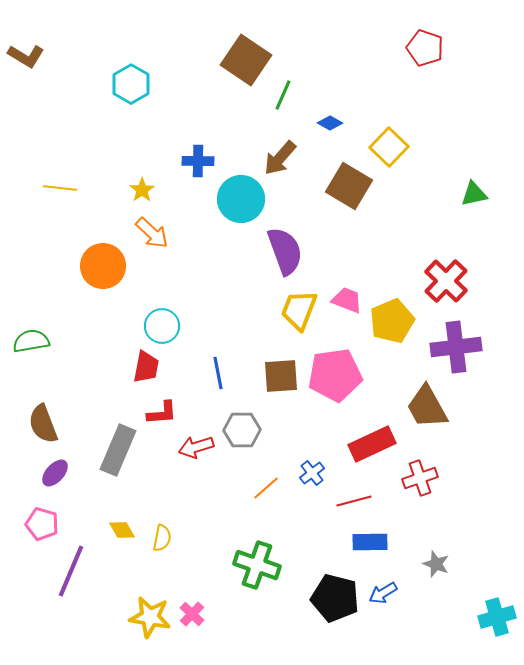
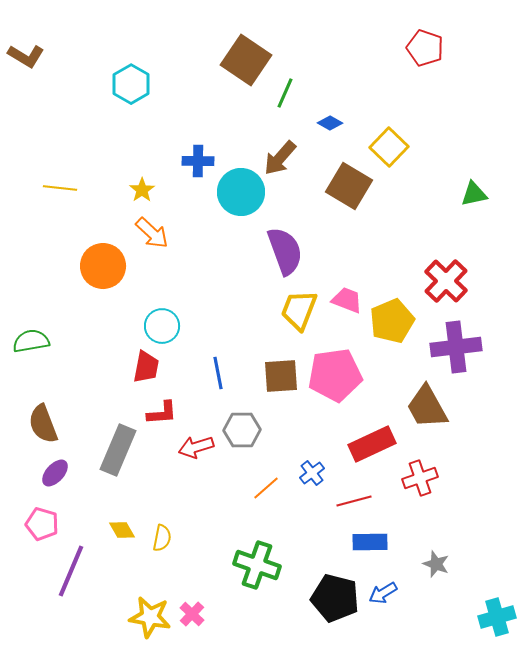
green line at (283, 95): moved 2 px right, 2 px up
cyan circle at (241, 199): moved 7 px up
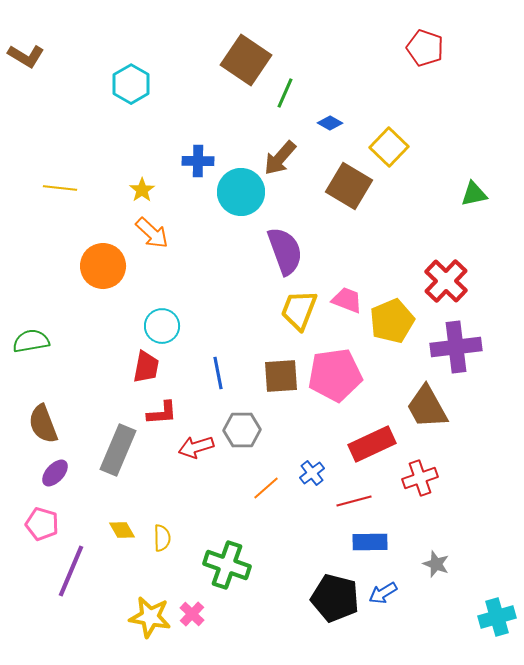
yellow semicircle at (162, 538): rotated 12 degrees counterclockwise
green cross at (257, 565): moved 30 px left
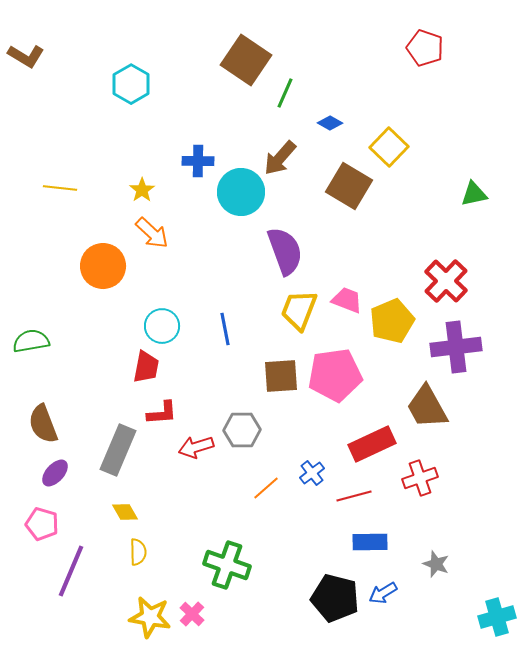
blue line at (218, 373): moved 7 px right, 44 px up
red line at (354, 501): moved 5 px up
yellow diamond at (122, 530): moved 3 px right, 18 px up
yellow semicircle at (162, 538): moved 24 px left, 14 px down
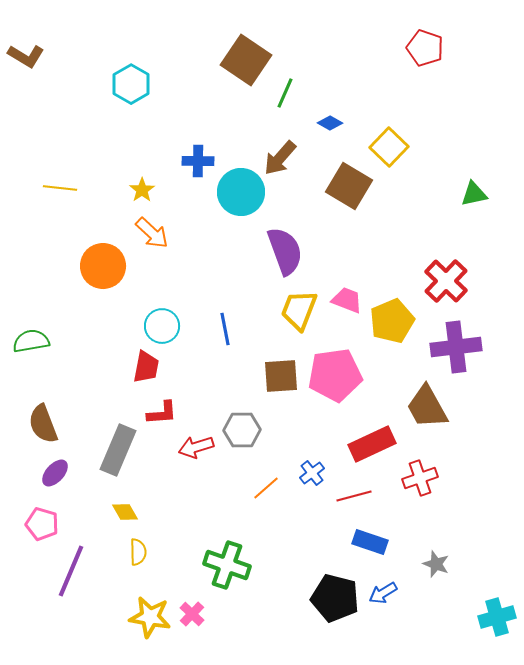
blue rectangle at (370, 542): rotated 20 degrees clockwise
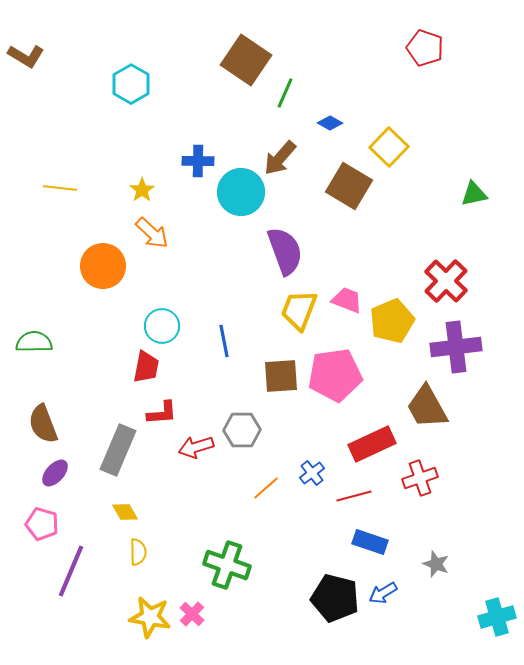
blue line at (225, 329): moved 1 px left, 12 px down
green semicircle at (31, 341): moved 3 px right, 1 px down; rotated 9 degrees clockwise
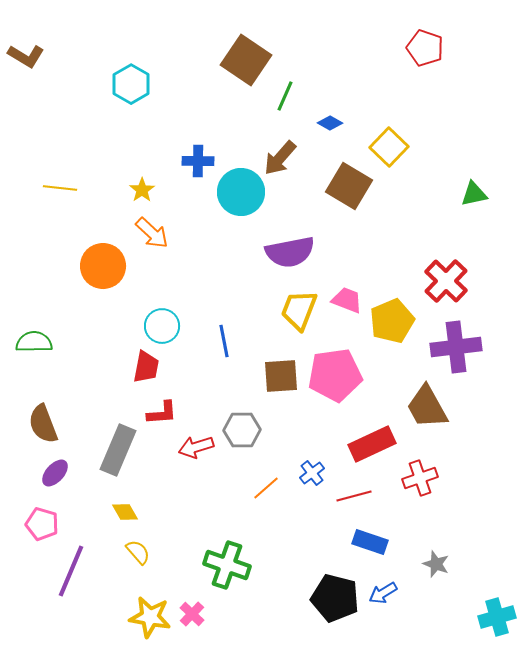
green line at (285, 93): moved 3 px down
purple semicircle at (285, 251): moved 5 px right, 1 px down; rotated 99 degrees clockwise
yellow semicircle at (138, 552): rotated 40 degrees counterclockwise
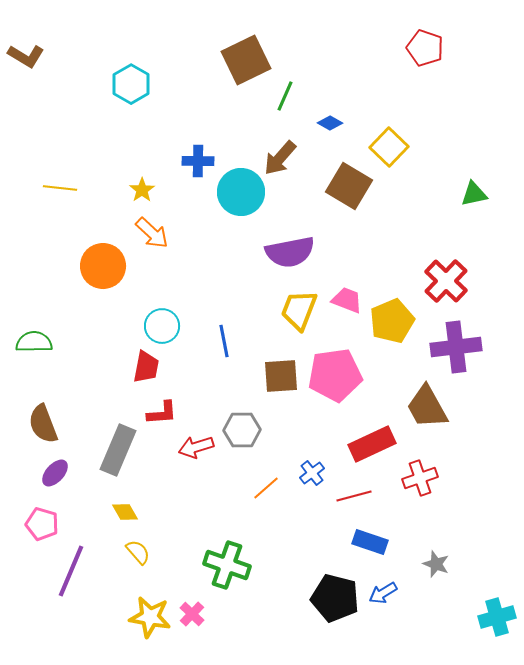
brown square at (246, 60): rotated 30 degrees clockwise
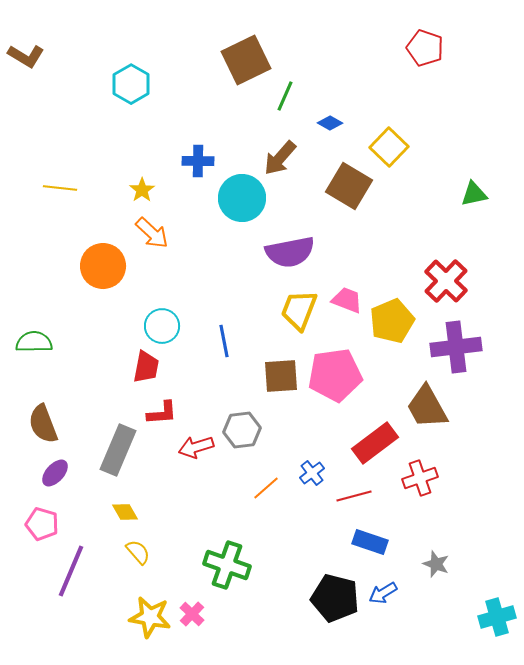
cyan circle at (241, 192): moved 1 px right, 6 px down
gray hexagon at (242, 430): rotated 6 degrees counterclockwise
red rectangle at (372, 444): moved 3 px right, 1 px up; rotated 12 degrees counterclockwise
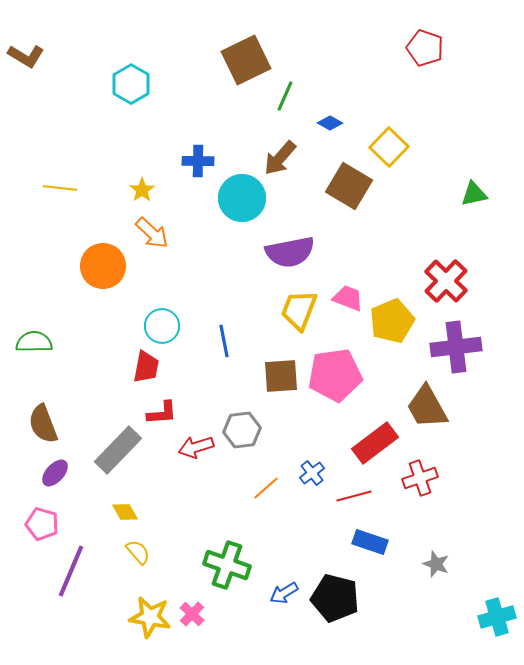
pink trapezoid at (347, 300): moved 1 px right, 2 px up
gray rectangle at (118, 450): rotated 21 degrees clockwise
blue arrow at (383, 593): moved 99 px left
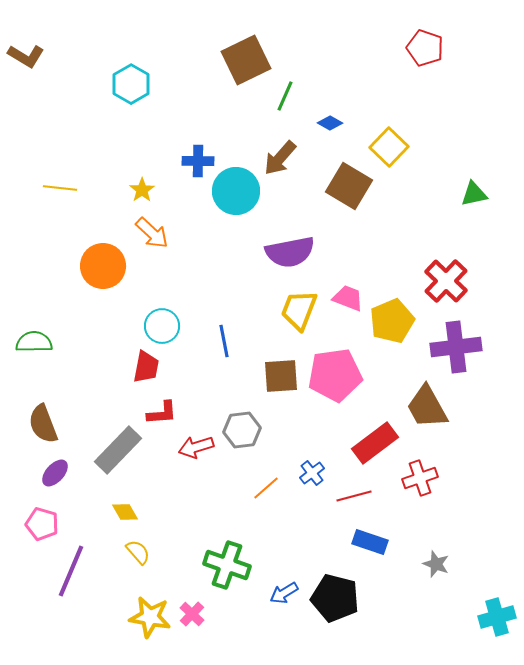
cyan circle at (242, 198): moved 6 px left, 7 px up
